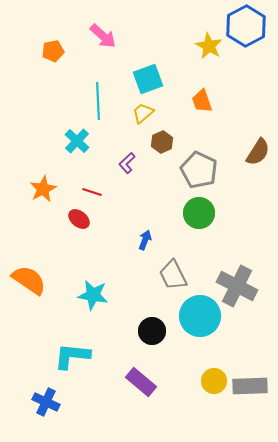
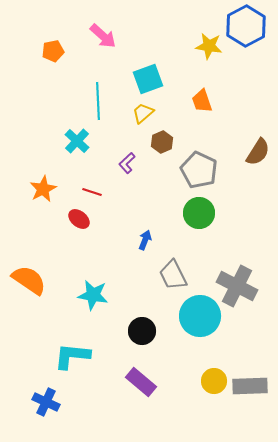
yellow star: rotated 20 degrees counterclockwise
black circle: moved 10 px left
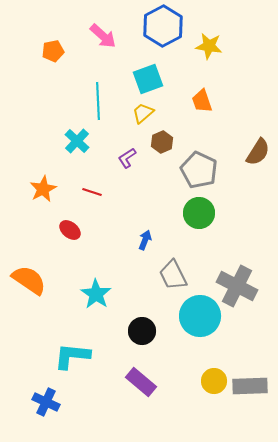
blue hexagon: moved 83 px left
purple L-shape: moved 5 px up; rotated 10 degrees clockwise
red ellipse: moved 9 px left, 11 px down
cyan star: moved 3 px right, 1 px up; rotated 24 degrees clockwise
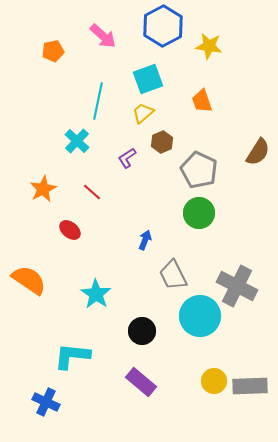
cyan line: rotated 15 degrees clockwise
red line: rotated 24 degrees clockwise
